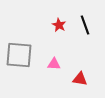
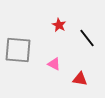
black line: moved 2 px right, 13 px down; rotated 18 degrees counterclockwise
gray square: moved 1 px left, 5 px up
pink triangle: rotated 24 degrees clockwise
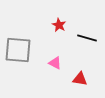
black line: rotated 36 degrees counterclockwise
pink triangle: moved 1 px right, 1 px up
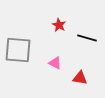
red triangle: moved 1 px up
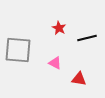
red star: moved 3 px down
black line: rotated 30 degrees counterclockwise
red triangle: moved 1 px left, 1 px down
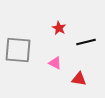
black line: moved 1 px left, 4 px down
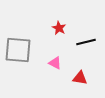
red triangle: moved 1 px right, 1 px up
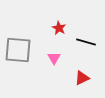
black line: rotated 30 degrees clockwise
pink triangle: moved 1 px left, 5 px up; rotated 32 degrees clockwise
red triangle: moved 2 px right; rotated 35 degrees counterclockwise
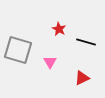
red star: moved 1 px down
gray square: rotated 12 degrees clockwise
pink triangle: moved 4 px left, 4 px down
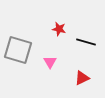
red star: rotated 16 degrees counterclockwise
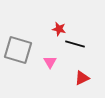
black line: moved 11 px left, 2 px down
